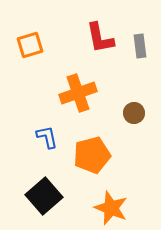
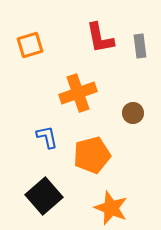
brown circle: moved 1 px left
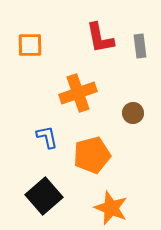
orange square: rotated 16 degrees clockwise
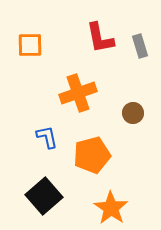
gray rectangle: rotated 10 degrees counterclockwise
orange star: rotated 12 degrees clockwise
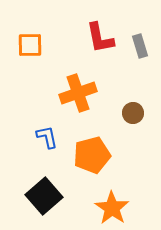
orange star: moved 1 px right
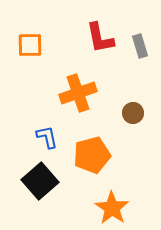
black square: moved 4 px left, 15 px up
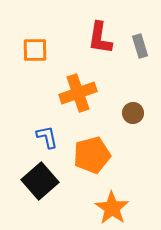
red L-shape: rotated 20 degrees clockwise
orange square: moved 5 px right, 5 px down
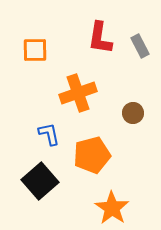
gray rectangle: rotated 10 degrees counterclockwise
blue L-shape: moved 2 px right, 3 px up
